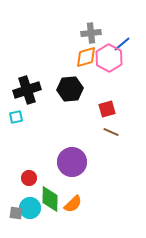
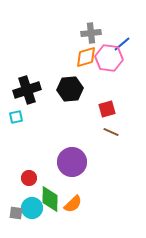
pink hexagon: rotated 20 degrees counterclockwise
cyan circle: moved 2 px right
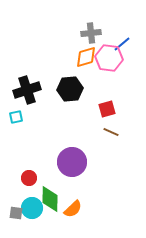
orange semicircle: moved 5 px down
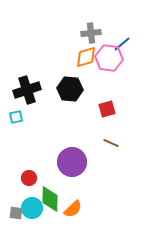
black hexagon: rotated 10 degrees clockwise
brown line: moved 11 px down
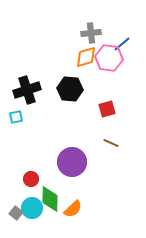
red circle: moved 2 px right, 1 px down
gray square: rotated 32 degrees clockwise
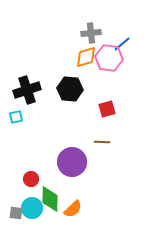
brown line: moved 9 px left, 1 px up; rotated 21 degrees counterclockwise
gray square: rotated 32 degrees counterclockwise
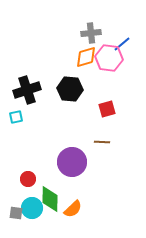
red circle: moved 3 px left
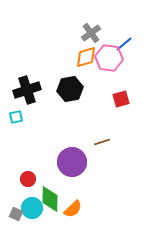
gray cross: rotated 30 degrees counterclockwise
blue line: moved 2 px right
black hexagon: rotated 15 degrees counterclockwise
red square: moved 14 px right, 10 px up
brown line: rotated 21 degrees counterclockwise
gray square: moved 1 px down; rotated 16 degrees clockwise
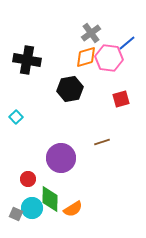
blue line: moved 3 px right, 1 px up
black cross: moved 30 px up; rotated 28 degrees clockwise
cyan square: rotated 32 degrees counterclockwise
purple circle: moved 11 px left, 4 px up
orange semicircle: rotated 12 degrees clockwise
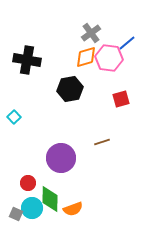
cyan square: moved 2 px left
red circle: moved 4 px down
orange semicircle: rotated 12 degrees clockwise
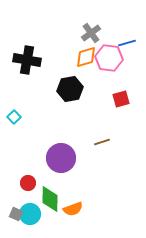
blue line: rotated 24 degrees clockwise
cyan circle: moved 2 px left, 6 px down
